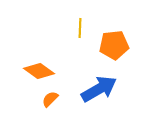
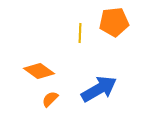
yellow line: moved 5 px down
orange pentagon: moved 23 px up
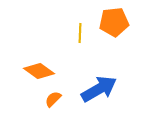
orange semicircle: moved 3 px right
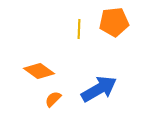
yellow line: moved 1 px left, 4 px up
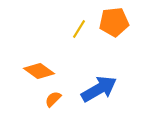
yellow line: rotated 30 degrees clockwise
